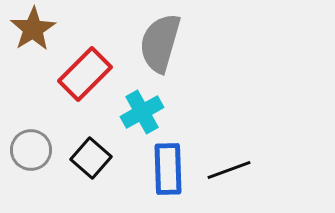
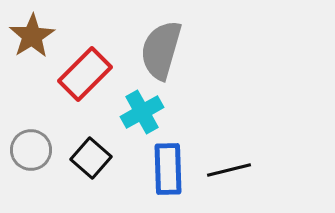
brown star: moved 1 px left, 7 px down
gray semicircle: moved 1 px right, 7 px down
black line: rotated 6 degrees clockwise
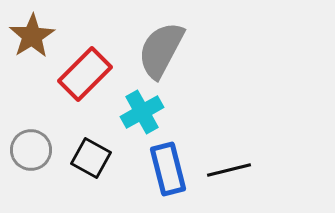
gray semicircle: rotated 12 degrees clockwise
black square: rotated 12 degrees counterclockwise
blue rectangle: rotated 12 degrees counterclockwise
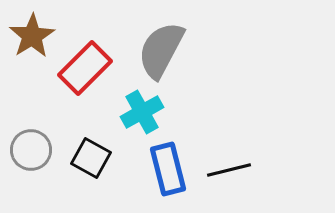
red rectangle: moved 6 px up
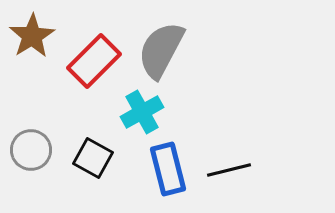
red rectangle: moved 9 px right, 7 px up
black square: moved 2 px right
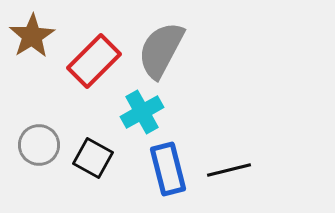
gray circle: moved 8 px right, 5 px up
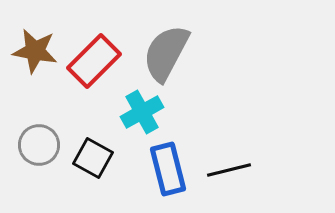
brown star: moved 3 px right, 15 px down; rotated 30 degrees counterclockwise
gray semicircle: moved 5 px right, 3 px down
